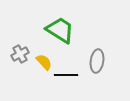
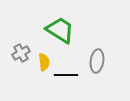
gray cross: moved 1 px right, 1 px up
yellow semicircle: rotated 36 degrees clockwise
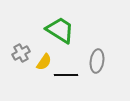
yellow semicircle: rotated 42 degrees clockwise
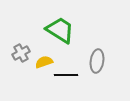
yellow semicircle: rotated 144 degrees counterclockwise
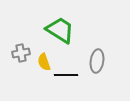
gray cross: rotated 18 degrees clockwise
yellow semicircle: rotated 90 degrees counterclockwise
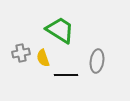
yellow semicircle: moved 1 px left, 4 px up
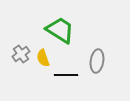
gray cross: moved 1 px down; rotated 24 degrees counterclockwise
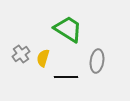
green trapezoid: moved 8 px right, 1 px up
yellow semicircle: rotated 36 degrees clockwise
black line: moved 2 px down
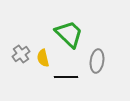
green trapezoid: moved 1 px right, 5 px down; rotated 12 degrees clockwise
yellow semicircle: rotated 30 degrees counterclockwise
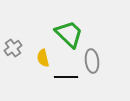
gray cross: moved 8 px left, 6 px up
gray ellipse: moved 5 px left; rotated 15 degrees counterclockwise
